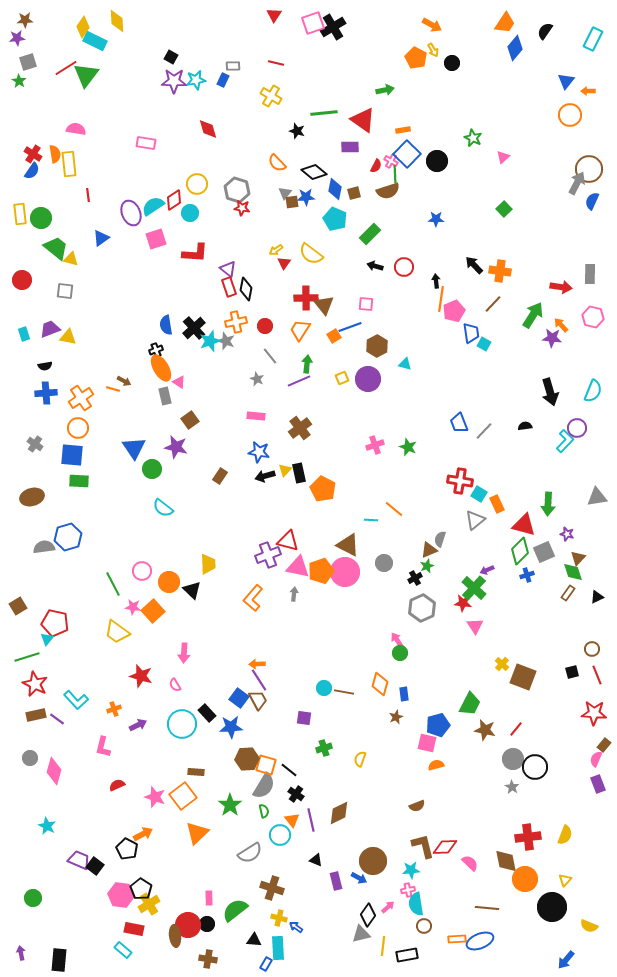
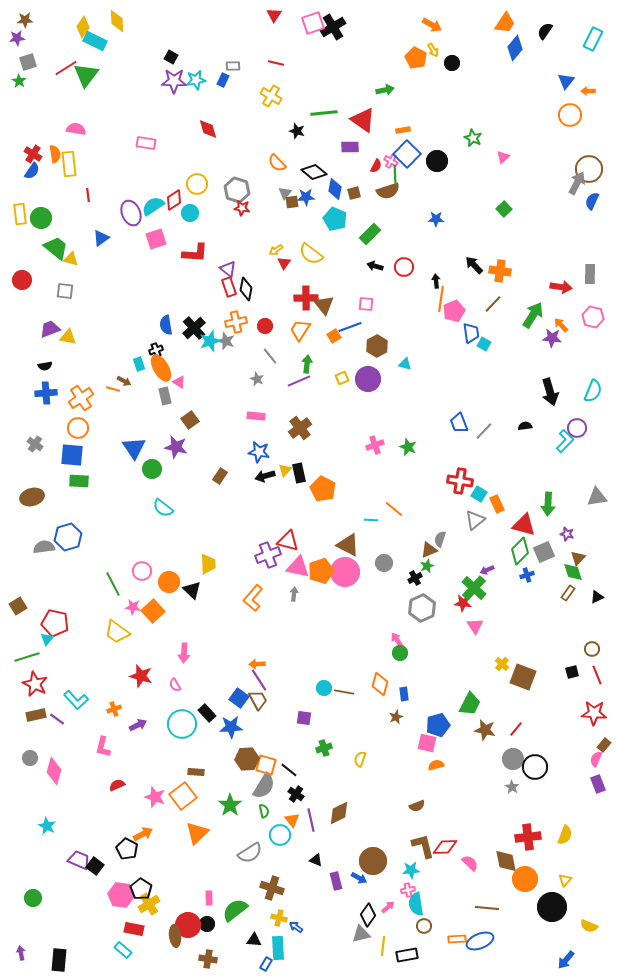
cyan rectangle at (24, 334): moved 115 px right, 30 px down
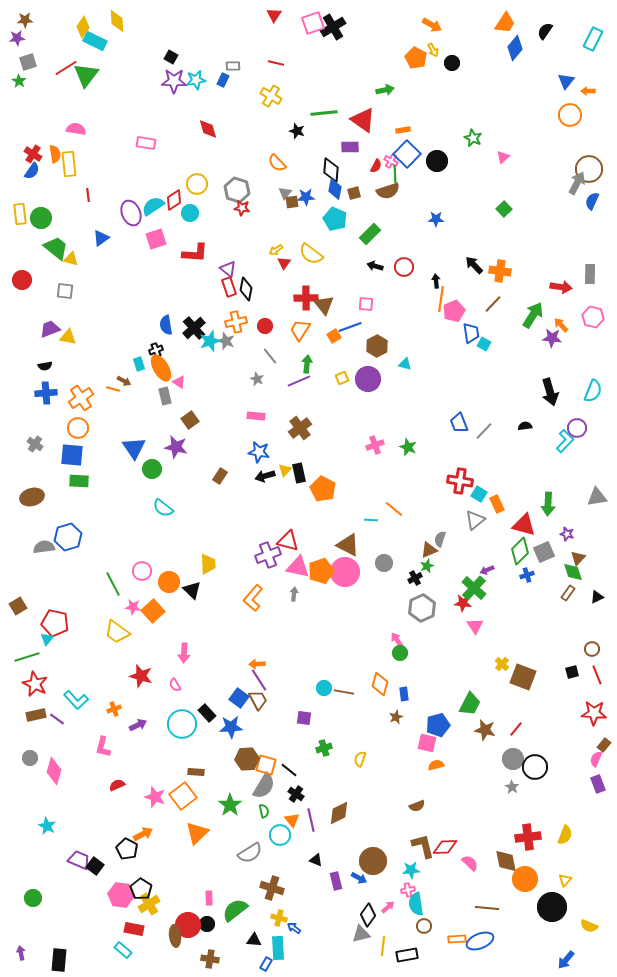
black diamond at (314, 172): moved 17 px right, 2 px up; rotated 55 degrees clockwise
blue arrow at (296, 927): moved 2 px left, 1 px down
brown cross at (208, 959): moved 2 px right
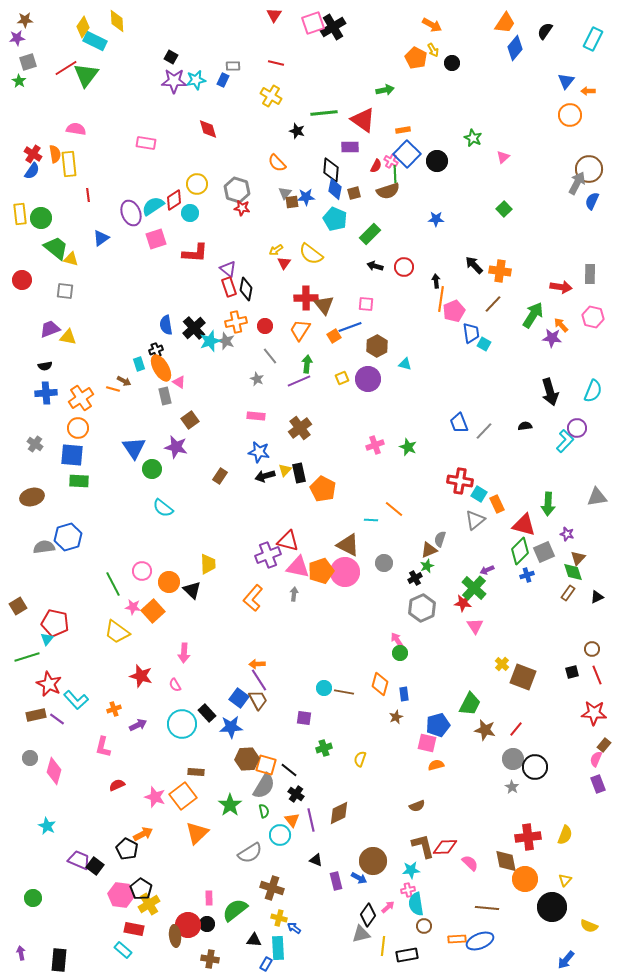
red star at (35, 684): moved 14 px right
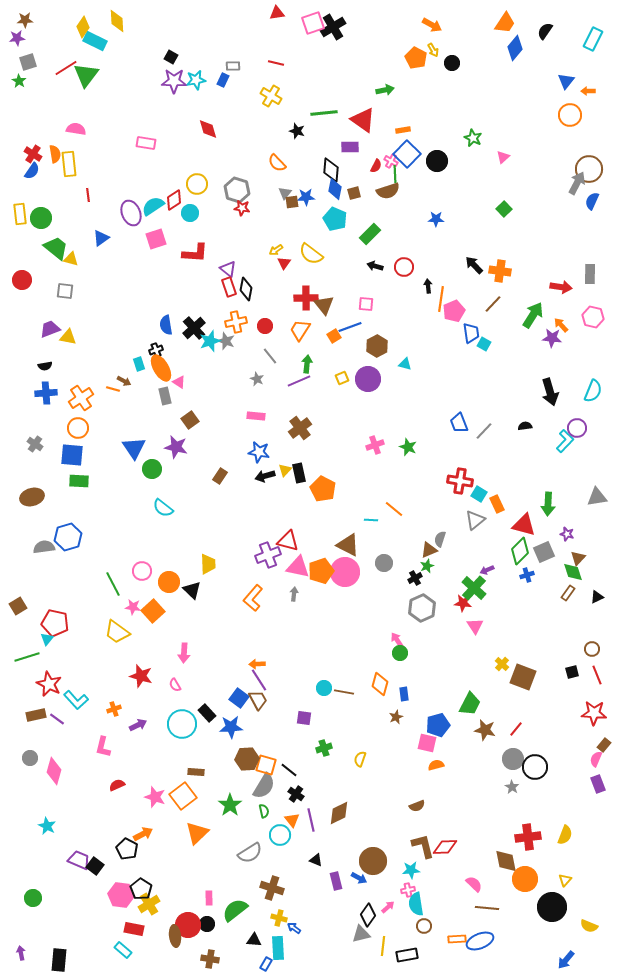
red triangle at (274, 15): moved 3 px right, 2 px up; rotated 49 degrees clockwise
black arrow at (436, 281): moved 8 px left, 5 px down
pink semicircle at (470, 863): moved 4 px right, 21 px down
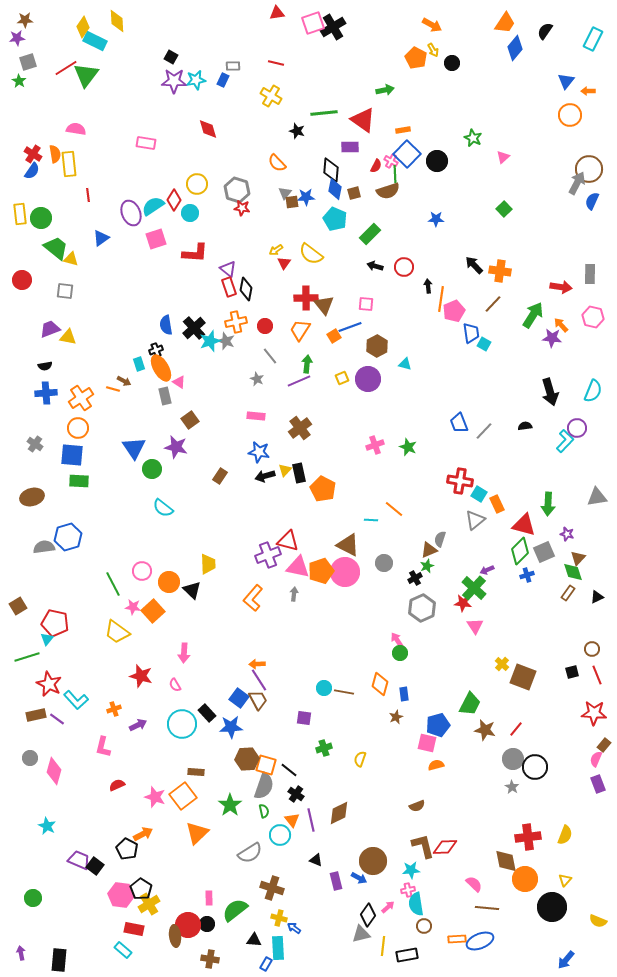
red diamond at (174, 200): rotated 25 degrees counterclockwise
gray semicircle at (264, 786): rotated 12 degrees counterclockwise
yellow semicircle at (589, 926): moved 9 px right, 5 px up
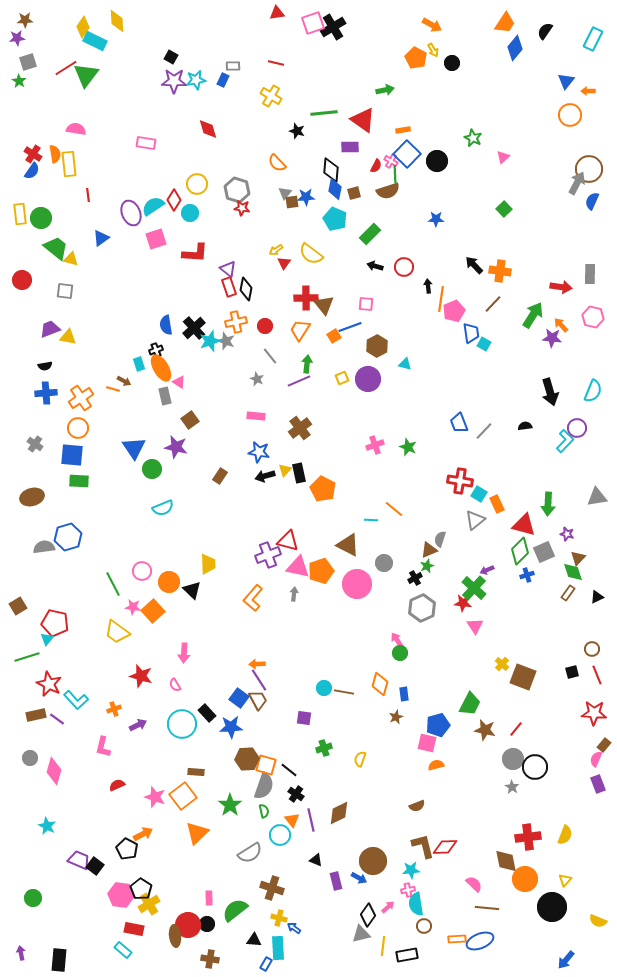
cyan semicircle at (163, 508): rotated 60 degrees counterclockwise
pink circle at (345, 572): moved 12 px right, 12 px down
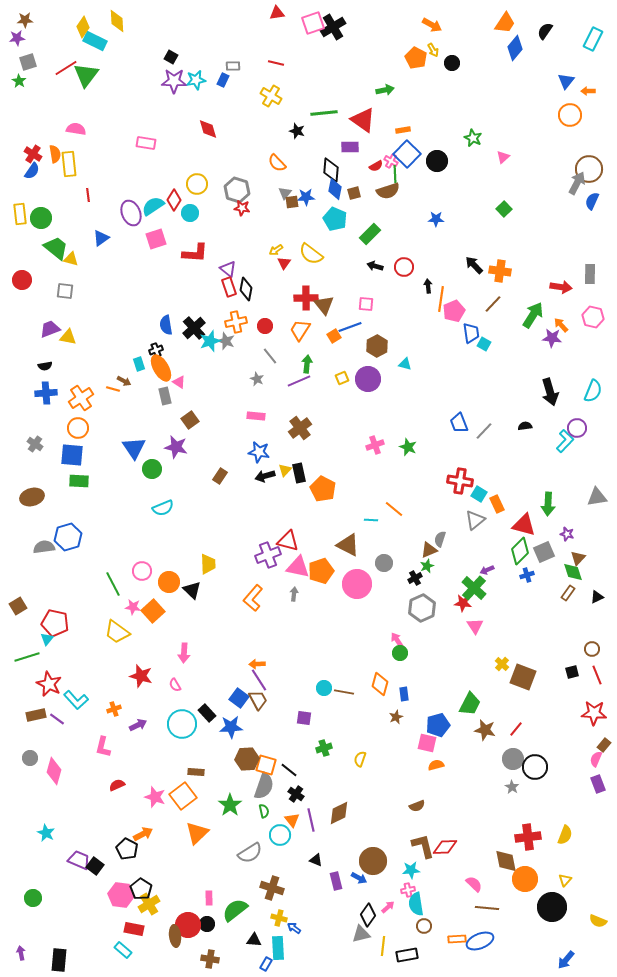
red semicircle at (376, 166): rotated 32 degrees clockwise
cyan star at (47, 826): moved 1 px left, 7 px down
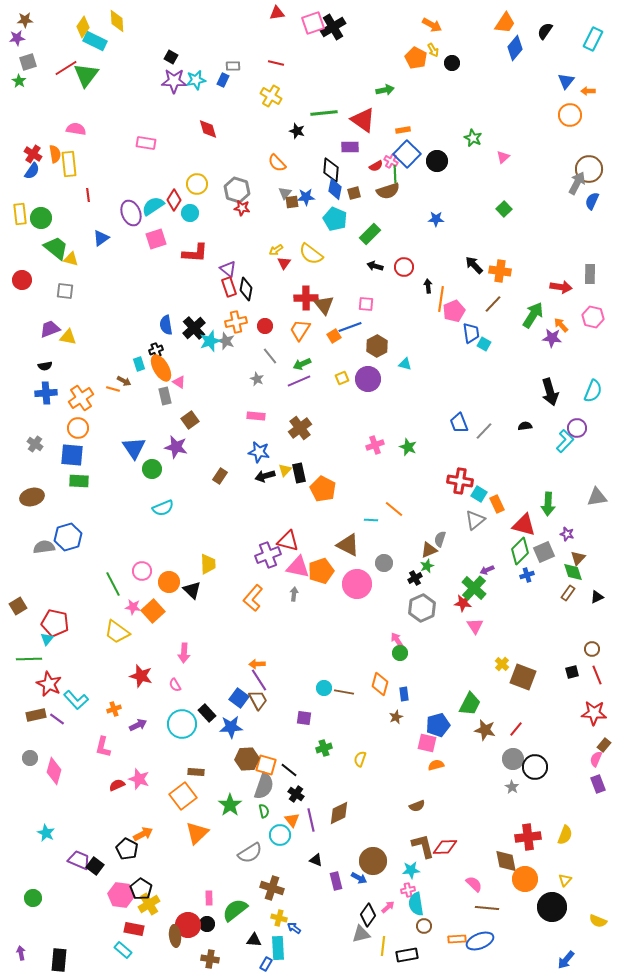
green arrow at (307, 364): moved 5 px left; rotated 120 degrees counterclockwise
green line at (27, 657): moved 2 px right, 2 px down; rotated 15 degrees clockwise
pink star at (155, 797): moved 16 px left, 18 px up
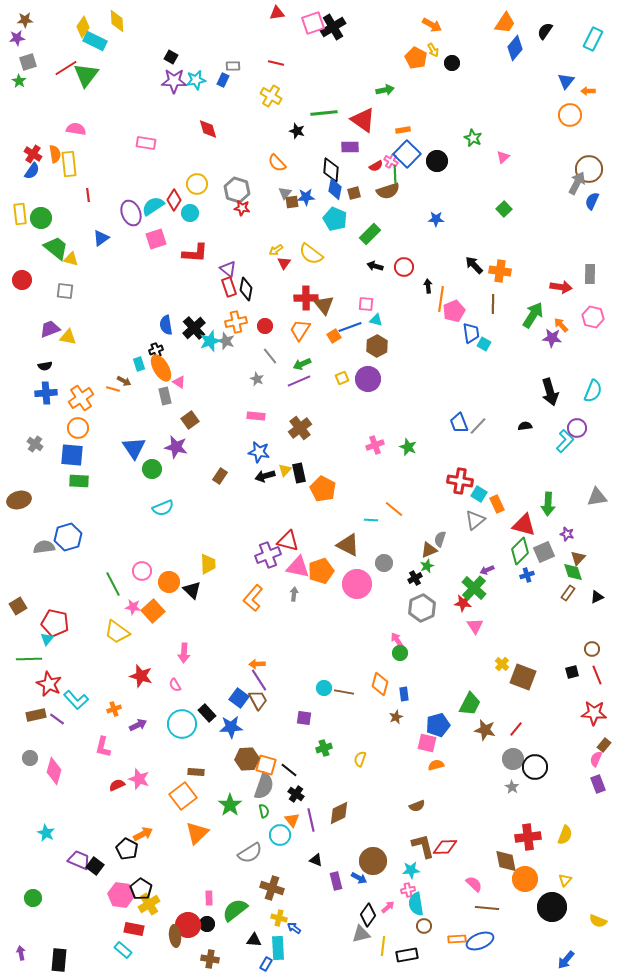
brown line at (493, 304): rotated 42 degrees counterclockwise
cyan triangle at (405, 364): moved 29 px left, 44 px up
gray line at (484, 431): moved 6 px left, 5 px up
brown ellipse at (32, 497): moved 13 px left, 3 px down
